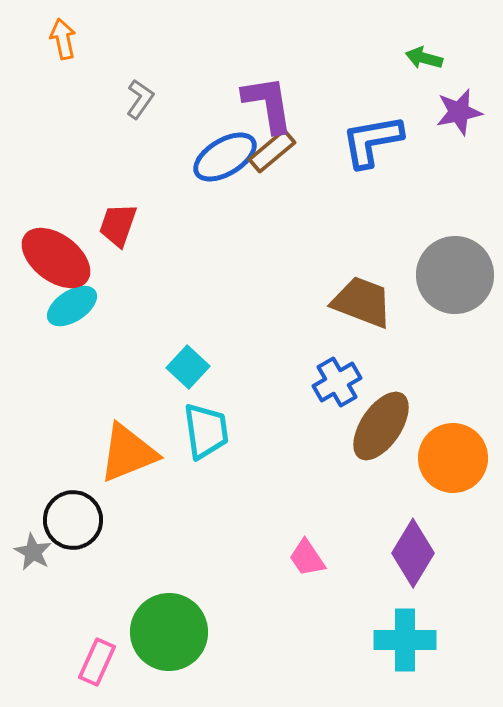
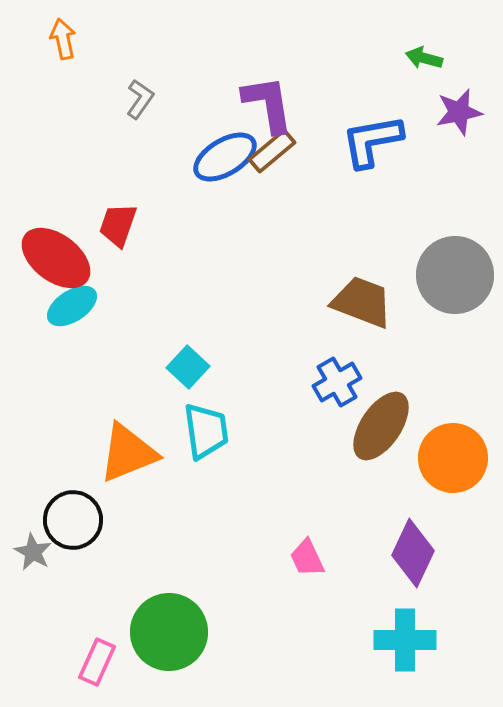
purple diamond: rotated 6 degrees counterclockwise
pink trapezoid: rotated 9 degrees clockwise
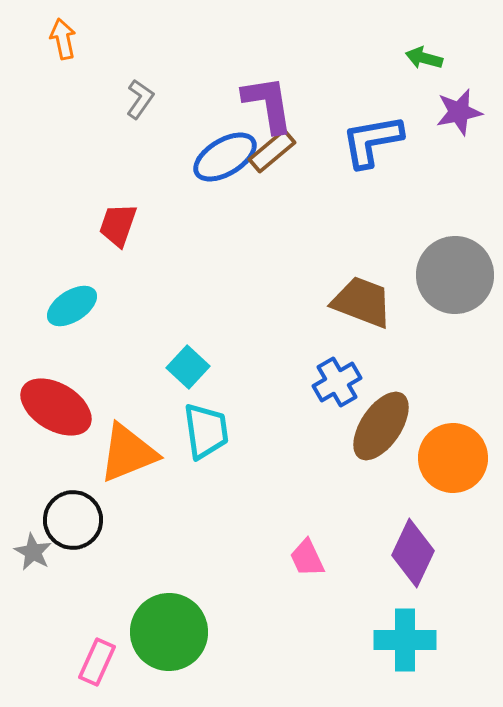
red ellipse: moved 149 px down; rotated 6 degrees counterclockwise
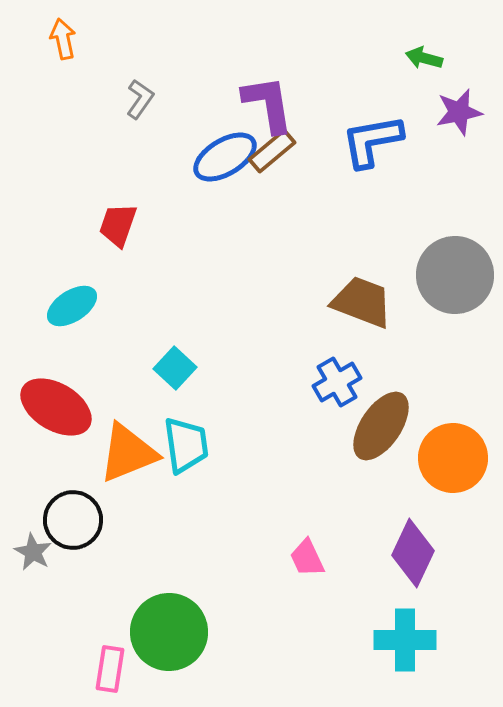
cyan square: moved 13 px left, 1 px down
cyan trapezoid: moved 20 px left, 14 px down
pink rectangle: moved 13 px right, 7 px down; rotated 15 degrees counterclockwise
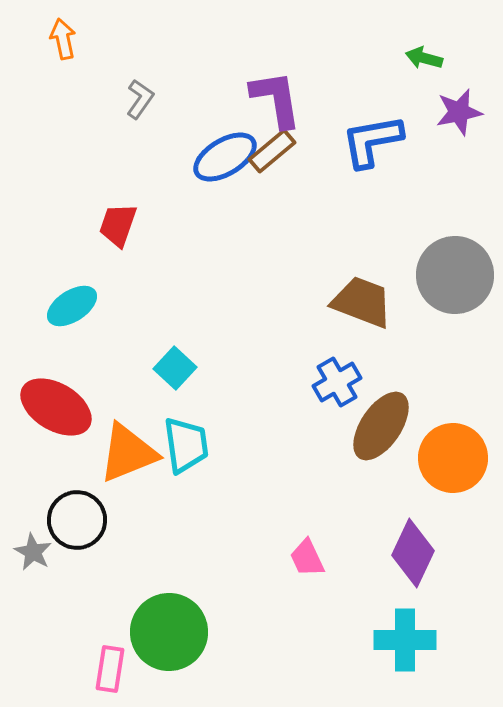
purple L-shape: moved 8 px right, 5 px up
black circle: moved 4 px right
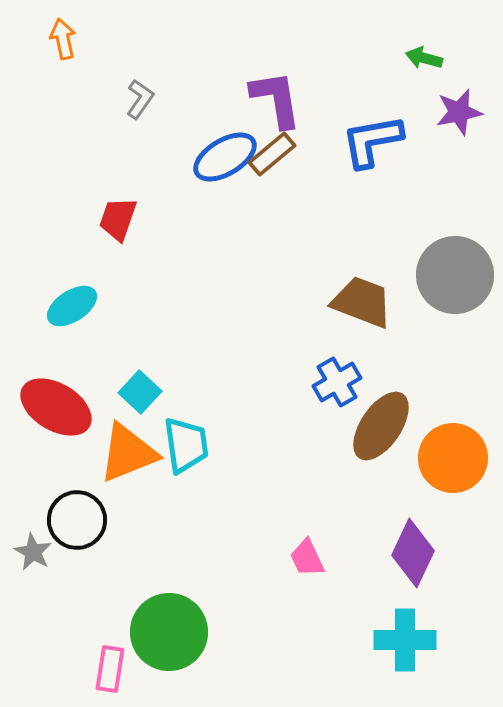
brown rectangle: moved 3 px down
red trapezoid: moved 6 px up
cyan square: moved 35 px left, 24 px down
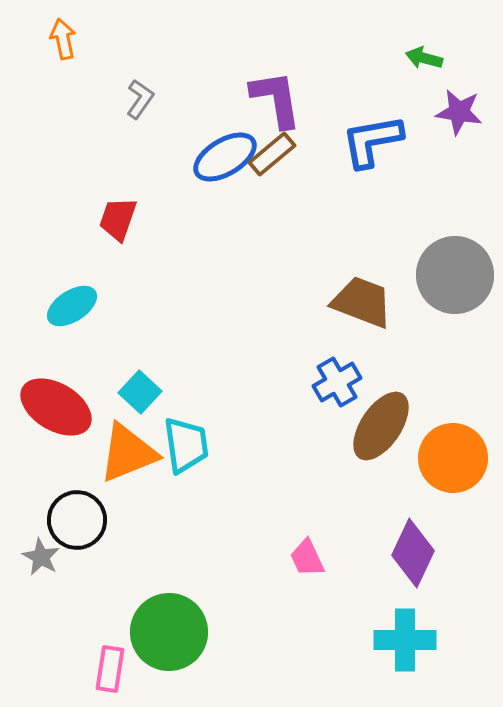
purple star: rotated 21 degrees clockwise
gray star: moved 8 px right, 5 px down
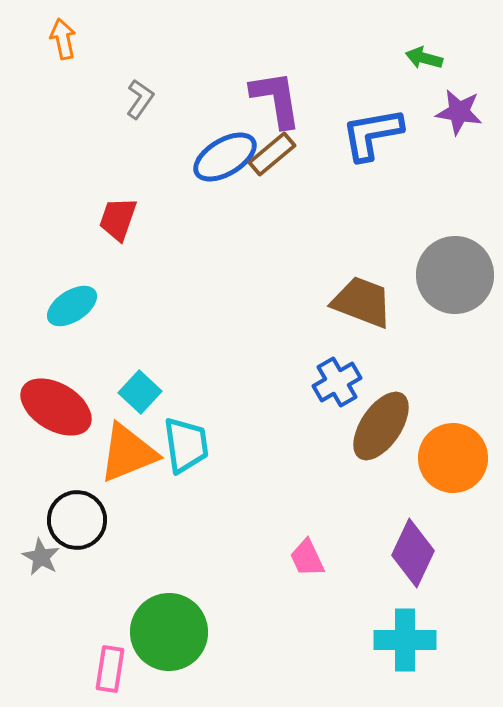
blue L-shape: moved 7 px up
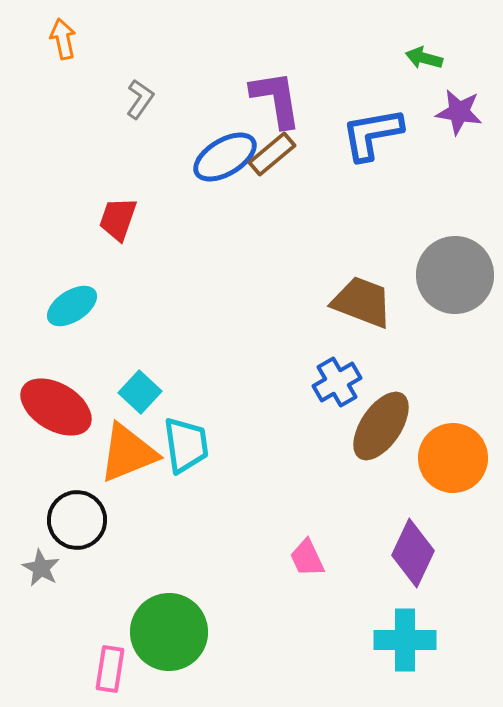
gray star: moved 11 px down
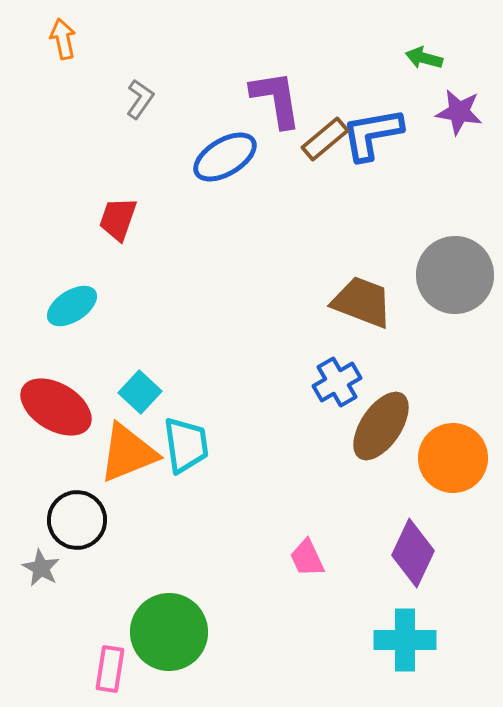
brown rectangle: moved 53 px right, 15 px up
